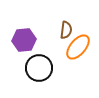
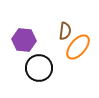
brown semicircle: moved 1 px left, 1 px down
purple hexagon: rotated 10 degrees clockwise
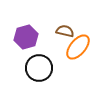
brown semicircle: rotated 84 degrees counterclockwise
purple hexagon: moved 2 px right, 3 px up; rotated 20 degrees counterclockwise
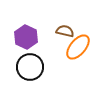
purple hexagon: rotated 20 degrees counterclockwise
black circle: moved 9 px left, 1 px up
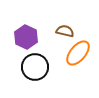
orange ellipse: moved 6 px down
black circle: moved 5 px right
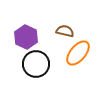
black circle: moved 1 px right, 3 px up
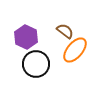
brown semicircle: rotated 24 degrees clockwise
orange ellipse: moved 3 px left, 3 px up
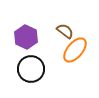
black circle: moved 5 px left, 5 px down
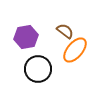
purple hexagon: rotated 25 degrees clockwise
black circle: moved 7 px right
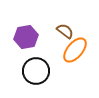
black circle: moved 2 px left, 2 px down
